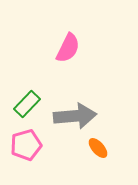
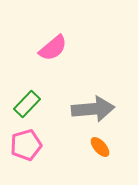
pink semicircle: moved 15 px left; rotated 24 degrees clockwise
gray arrow: moved 18 px right, 7 px up
orange ellipse: moved 2 px right, 1 px up
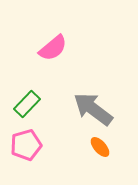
gray arrow: rotated 138 degrees counterclockwise
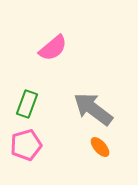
green rectangle: rotated 24 degrees counterclockwise
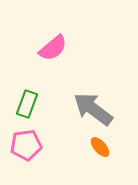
pink pentagon: rotated 8 degrees clockwise
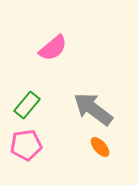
green rectangle: moved 1 px down; rotated 20 degrees clockwise
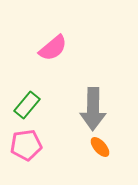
gray arrow: rotated 126 degrees counterclockwise
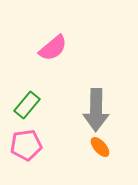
gray arrow: moved 3 px right, 1 px down
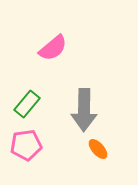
green rectangle: moved 1 px up
gray arrow: moved 12 px left
orange ellipse: moved 2 px left, 2 px down
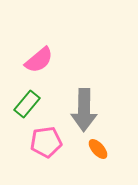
pink semicircle: moved 14 px left, 12 px down
pink pentagon: moved 20 px right, 3 px up
